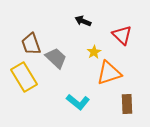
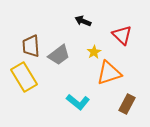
brown trapezoid: moved 2 px down; rotated 15 degrees clockwise
gray trapezoid: moved 3 px right, 3 px up; rotated 100 degrees clockwise
brown rectangle: rotated 30 degrees clockwise
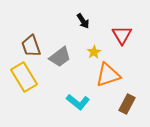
black arrow: rotated 147 degrees counterclockwise
red triangle: rotated 15 degrees clockwise
brown trapezoid: rotated 15 degrees counterclockwise
gray trapezoid: moved 1 px right, 2 px down
orange triangle: moved 1 px left, 2 px down
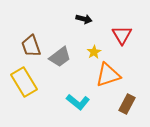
black arrow: moved 1 px right, 2 px up; rotated 42 degrees counterclockwise
yellow rectangle: moved 5 px down
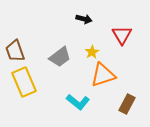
brown trapezoid: moved 16 px left, 5 px down
yellow star: moved 2 px left
orange triangle: moved 5 px left
yellow rectangle: rotated 8 degrees clockwise
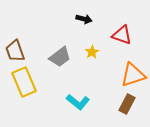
red triangle: rotated 40 degrees counterclockwise
orange triangle: moved 30 px right
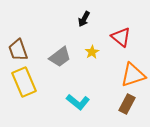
black arrow: rotated 105 degrees clockwise
red triangle: moved 1 px left, 2 px down; rotated 20 degrees clockwise
brown trapezoid: moved 3 px right, 1 px up
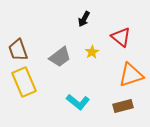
orange triangle: moved 2 px left
brown rectangle: moved 4 px left, 2 px down; rotated 48 degrees clockwise
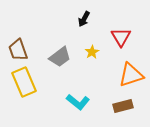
red triangle: rotated 20 degrees clockwise
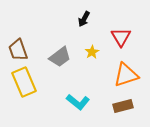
orange triangle: moved 5 px left
